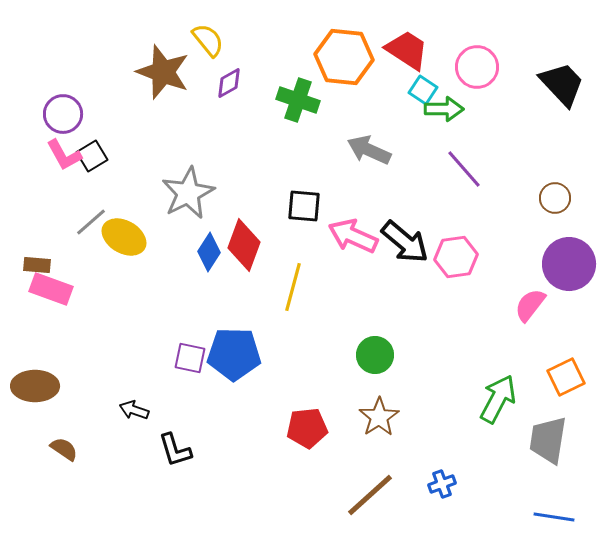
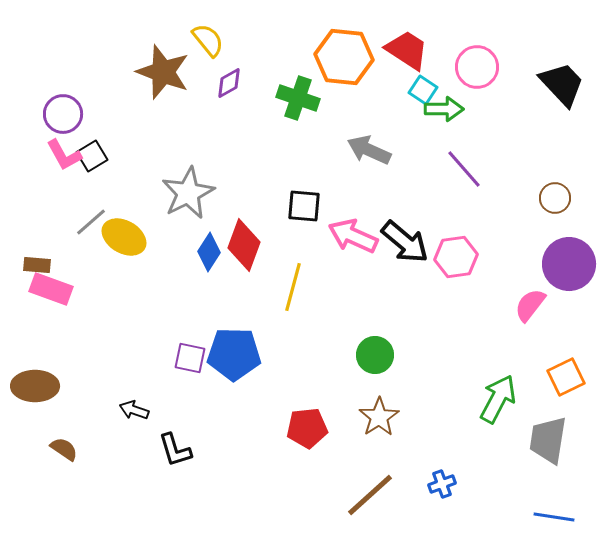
green cross at (298, 100): moved 2 px up
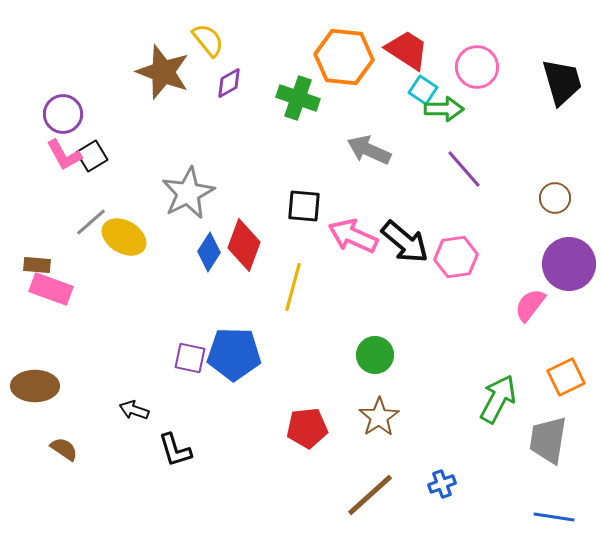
black trapezoid at (562, 84): moved 2 px up; rotated 27 degrees clockwise
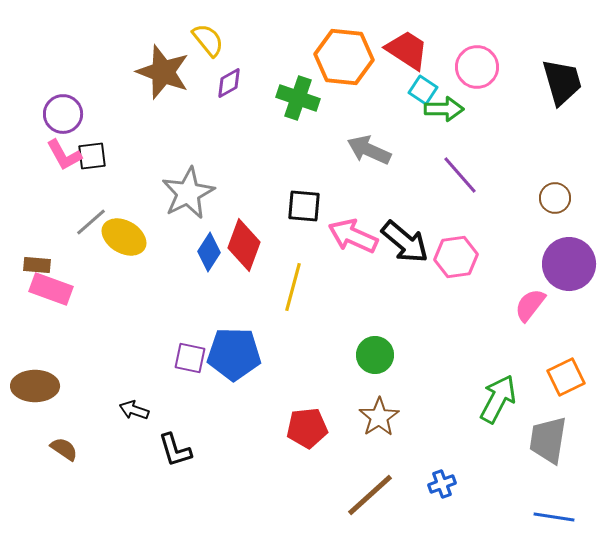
black square at (92, 156): rotated 24 degrees clockwise
purple line at (464, 169): moved 4 px left, 6 px down
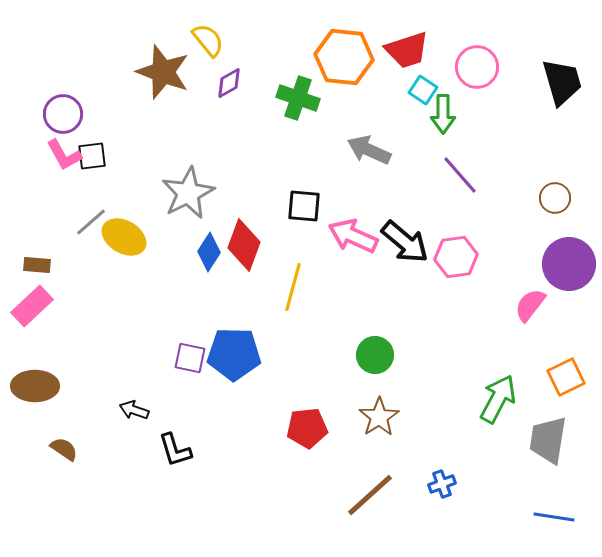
red trapezoid at (407, 50): rotated 129 degrees clockwise
green arrow at (444, 109): moved 1 px left, 5 px down; rotated 90 degrees clockwise
pink rectangle at (51, 289): moved 19 px left, 17 px down; rotated 63 degrees counterclockwise
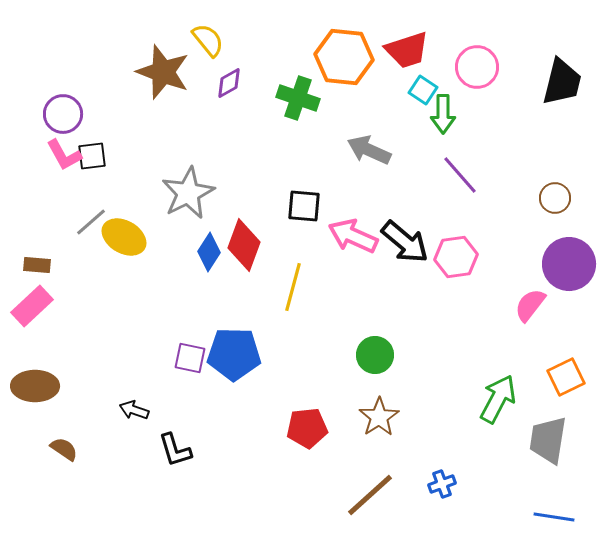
black trapezoid at (562, 82): rotated 30 degrees clockwise
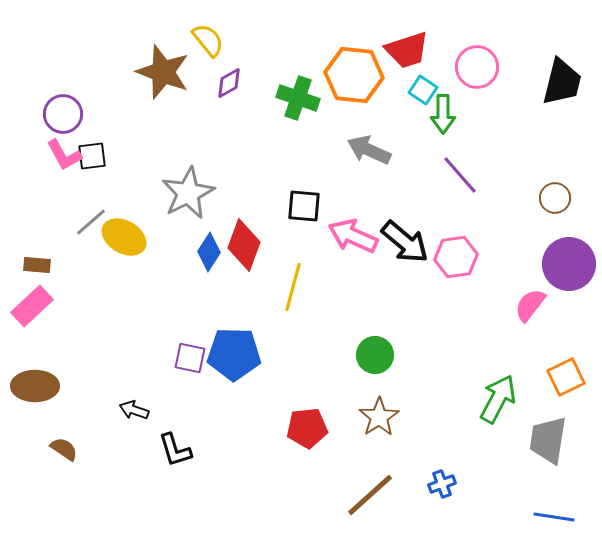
orange hexagon at (344, 57): moved 10 px right, 18 px down
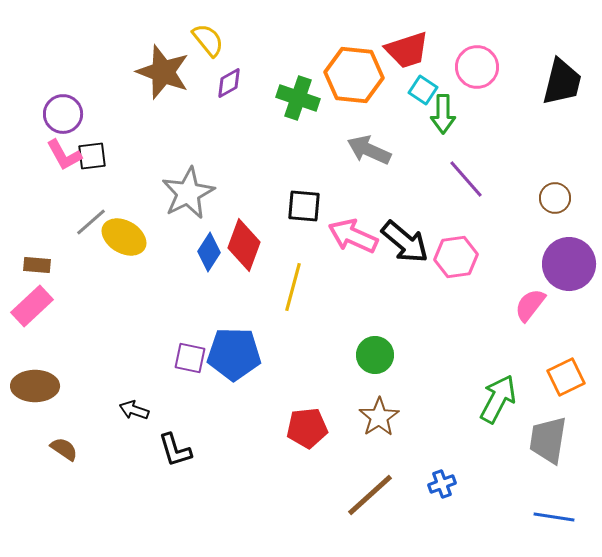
purple line at (460, 175): moved 6 px right, 4 px down
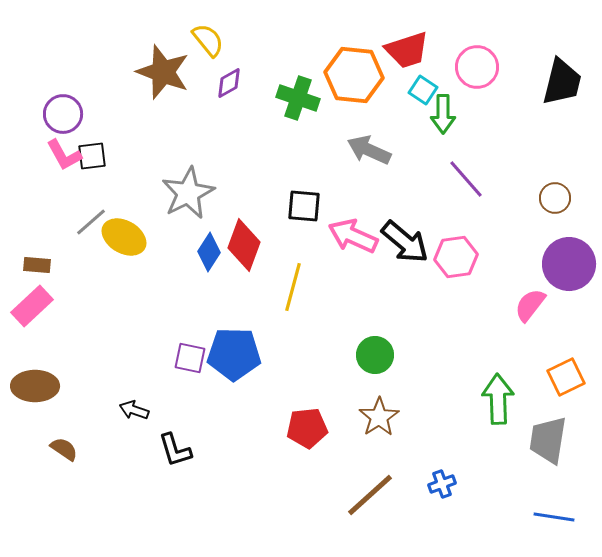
green arrow at (498, 399): rotated 30 degrees counterclockwise
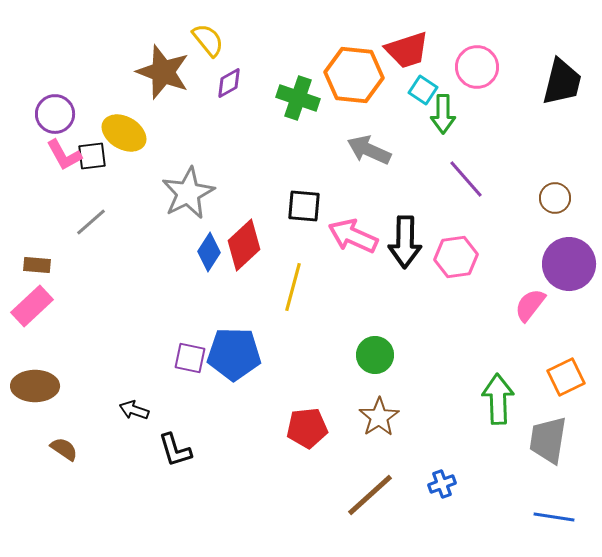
purple circle at (63, 114): moved 8 px left
yellow ellipse at (124, 237): moved 104 px up
black arrow at (405, 242): rotated 51 degrees clockwise
red diamond at (244, 245): rotated 27 degrees clockwise
